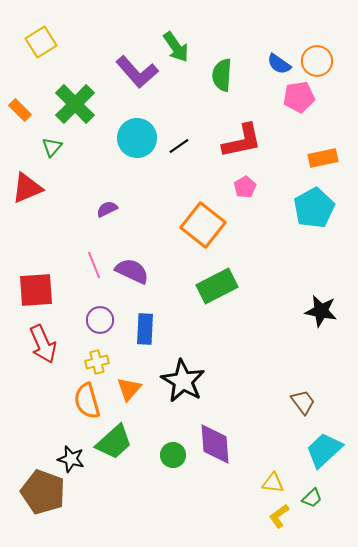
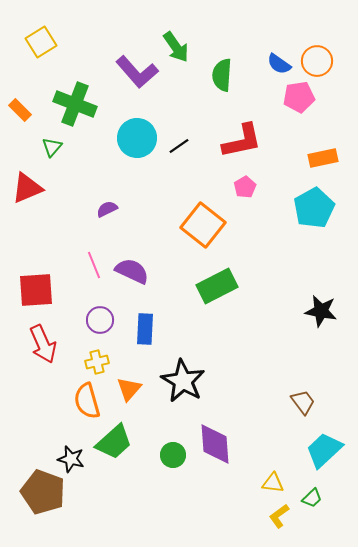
green cross at (75, 104): rotated 24 degrees counterclockwise
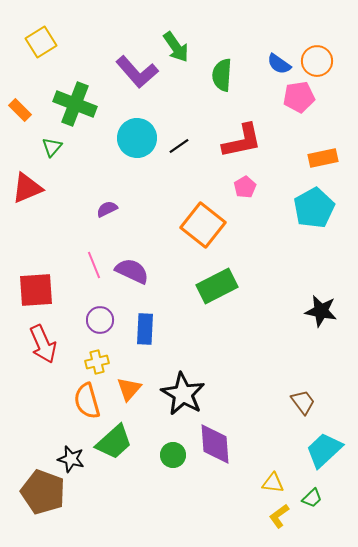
black star at (183, 381): moved 13 px down
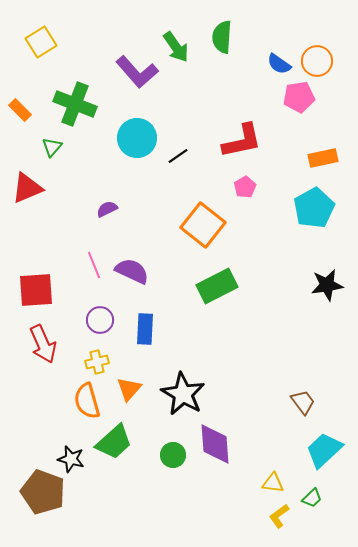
green semicircle at (222, 75): moved 38 px up
black line at (179, 146): moved 1 px left, 10 px down
black star at (321, 311): moved 6 px right, 26 px up; rotated 20 degrees counterclockwise
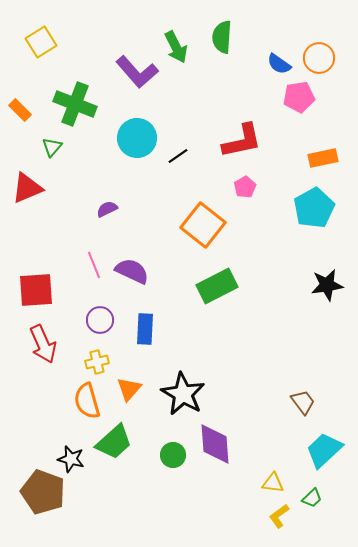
green arrow at (176, 47): rotated 8 degrees clockwise
orange circle at (317, 61): moved 2 px right, 3 px up
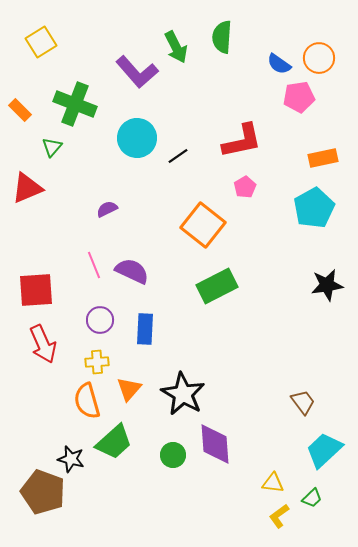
yellow cross at (97, 362): rotated 10 degrees clockwise
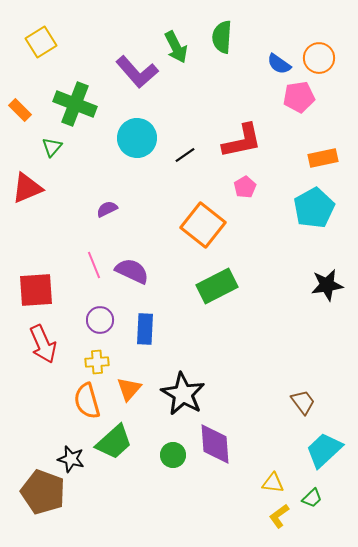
black line at (178, 156): moved 7 px right, 1 px up
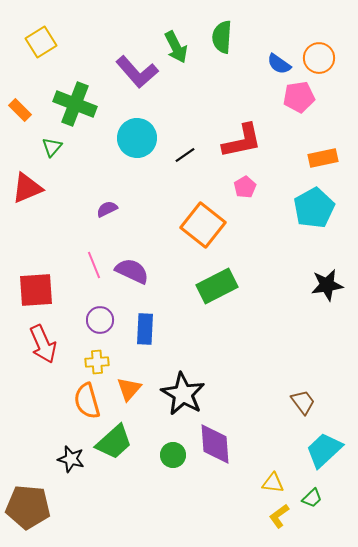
brown pentagon at (43, 492): moved 15 px left, 15 px down; rotated 15 degrees counterclockwise
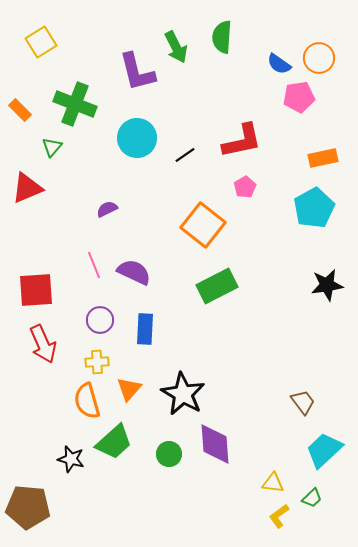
purple L-shape at (137, 72): rotated 27 degrees clockwise
purple semicircle at (132, 271): moved 2 px right, 1 px down
green circle at (173, 455): moved 4 px left, 1 px up
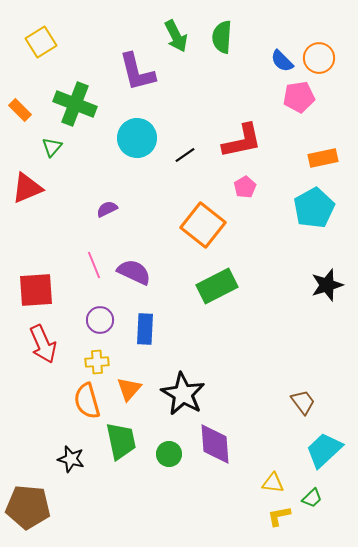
green arrow at (176, 47): moved 11 px up
blue semicircle at (279, 64): moved 3 px right, 3 px up; rotated 10 degrees clockwise
black star at (327, 285): rotated 8 degrees counterclockwise
green trapezoid at (114, 442): moved 7 px right, 1 px up; rotated 60 degrees counterclockwise
yellow L-shape at (279, 516): rotated 25 degrees clockwise
